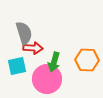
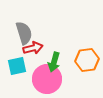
red arrow: rotated 18 degrees counterclockwise
orange hexagon: rotated 10 degrees counterclockwise
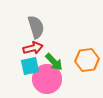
gray semicircle: moved 12 px right, 6 px up
green arrow: rotated 60 degrees counterclockwise
cyan square: moved 13 px right
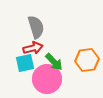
cyan square: moved 5 px left, 3 px up
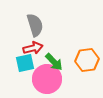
gray semicircle: moved 1 px left, 2 px up
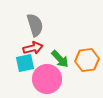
green arrow: moved 6 px right, 3 px up
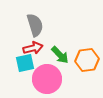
green arrow: moved 4 px up
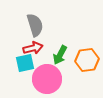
green arrow: rotated 72 degrees clockwise
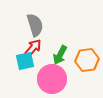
red arrow: rotated 36 degrees counterclockwise
cyan square: moved 2 px up
pink circle: moved 5 px right
